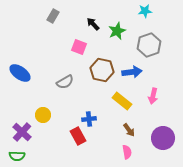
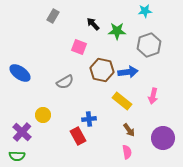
green star: rotated 24 degrees clockwise
blue arrow: moved 4 px left
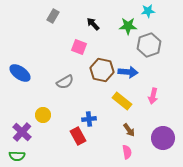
cyan star: moved 3 px right
green star: moved 11 px right, 5 px up
blue arrow: rotated 12 degrees clockwise
